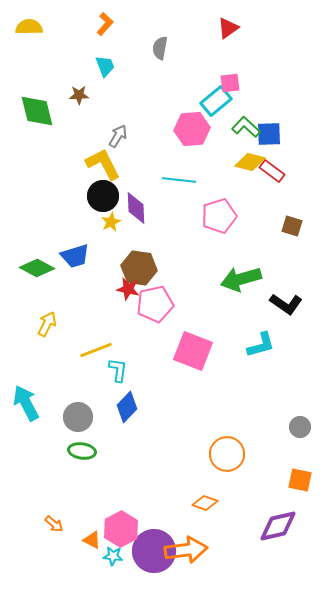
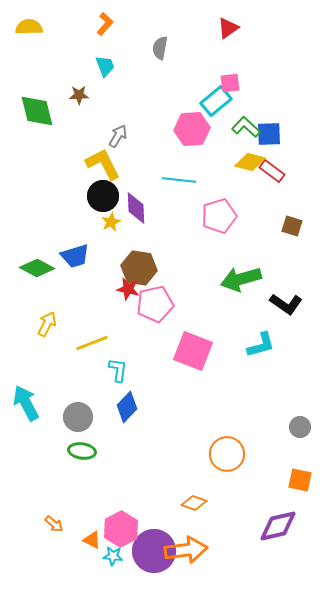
yellow line at (96, 350): moved 4 px left, 7 px up
orange diamond at (205, 503): moved 11 px left
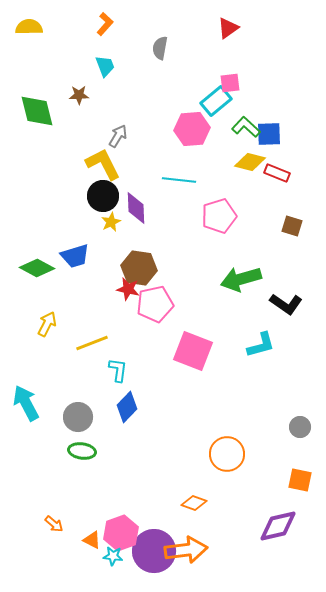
red rectangle at (272, 171): moved 5 px right, 2 px down; rotated 15 degrees counterclockwise
pink hexagon at (121, 529): moved 4 px down; rotated 8 degrees clockwise
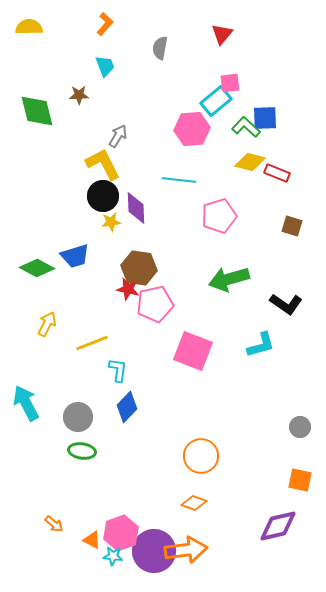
red triangle at (228, 28): moved 6 px left, 6 px down; rotated 15 degrees counterclockwise
blue square at (269, 134): moved 4 px left, 16 px up
yellow star at (111, 222): rotated 18 degrees clockwise
green arrow at (241, 279): moved 12 px left
orange circle at (227, 454): moved 26 px left, 2 px down
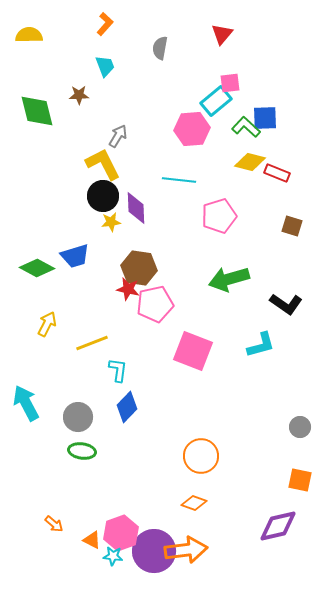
yellow semicircle at (29, 27): moved 8 px down
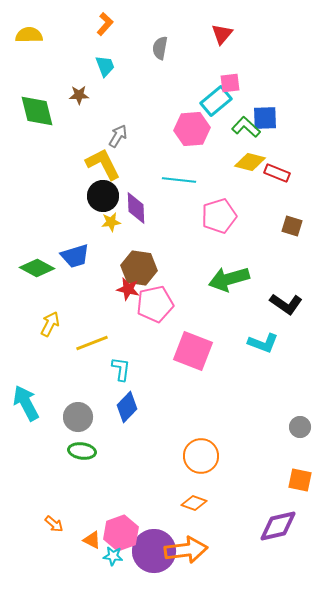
yellow arrow at (47, 324): moved 3 px right
cyan L-shape at (261, 345): moved 2 px right, 2 px up; rotated 36 degrees clockwise
cyan L-shape at (118, 370): moved 3 px right, 1 px up
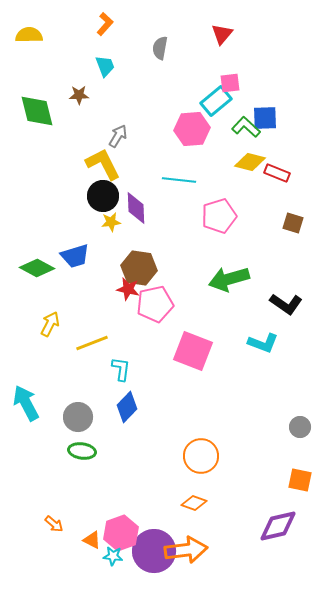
brown square at (292, 226): moved 1 px right, 3 px up
